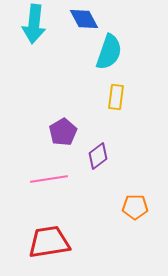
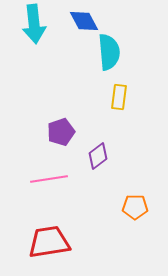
blue diamond: moved 2 px down
cyan arrow: rotated 12 degrees counterclockwise
cyan semicircle: rotated 24 degrees counterclockwise
yellow rectangle: moved 3 px right
purple pentagon: moved 2 px left; rotated 12 degrees clockwise
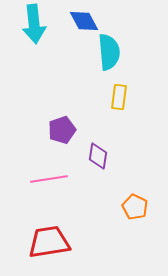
purple pentagon: moved 1 px right, 2 px up
purple diamond: rotated 44 degrees counterclockwise
orange pentagon: rotated 25 degrees clockwise
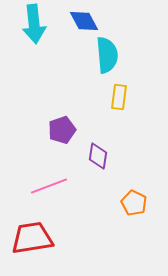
cyan semicircle: moved 2 px left, 3 px down
pink line: moved 7 px down; rotated 12 degrees counterclockwise
orange pentagon: moved 1 px left, 4 px up
red trapezoid: moved 17 px left, 4 px up
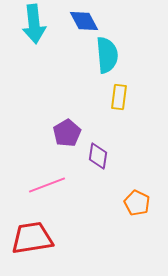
purple pentagon: moved 5 px right, 3 px down; rotated 12 degrees counterclockwise
pink line: moved 2 px left, 1 px up
orange pentagon: moved 3 px right
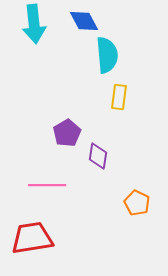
pink line: rotated 21 degrees clockwise
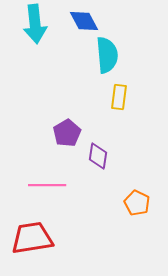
cyan arrow: moved 1 px right
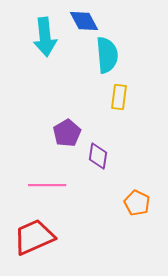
cyan arrow: moved 10 px right, 13 px down
red trapezoid: moved 2 px right, 1 px up; rotated 15 degrees counterclockwise
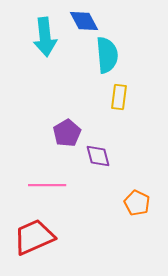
purple diamond: rotated 24 degrees counterclockwise
